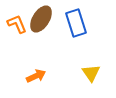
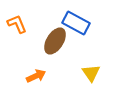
brown ellipse: moved 14 px right, 22 px down
blue rectangle: rotated 44 degrees counterclockwise
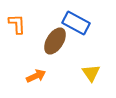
orange L-shape: rotated 20 degrees clockwise
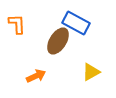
brown ellipse: moved 3 px right
yellow triangle: moved 1 px up; rotated 36 degrees clockwise
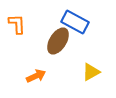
blue rectangle: moved 1 px left, 1 px up
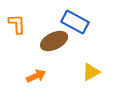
brown ellipse: moved 4 px left; rotated 32 degrees clockwise
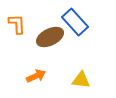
blue rectangle: rotated 20 degrees clockwise
brown ellipse: moved 4 px left, 4 px up
yellow triangle: moved 10 px left, 8 px down; rotated 36 degrees clockwise
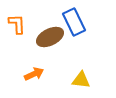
blue rectangle: moved 1 px left; rotated 16 degrees clockwise
orange arrow: moved 2 px left, 2 px up
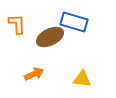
blue rectangle: rotated 48 degrees counterclockwise
yellow triangle: moved 1 px right, 1 px up
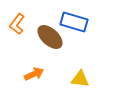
orange L-shape: rotated 140 degrees counterclockwise
brown ellipse: rotated 68 degrees clockwise
yellow triangle: moved 2 px left
